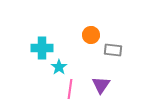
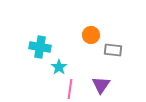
cyan cross: moved 2 px left, 1 px up; rotated 10 degrees clockwise
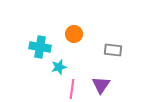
orange circle: moved 17 px left, 1 px up
cyan star: rotated 21 degrees clockwise
pink line: moved 2 px right
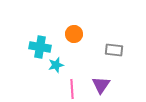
gray rectangle: moved 1 px right
cyan star: moved 3 px left, 2 px up
pink line: rotated 12 degrees counterclockwise
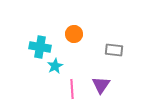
cyan star: moved 1 px left, 1 px down; rotated 14 degrees counterclockwise
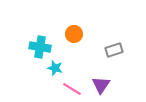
gray rectangle: rotated 24 degrees counterclockwise
cyan star: moved 2 px down; rotated 28 degrees counterclockwise
pink line: rotated 54 degrees counterclockwise
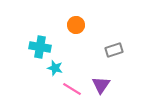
orange circle: moved 2 px right, 9 px up
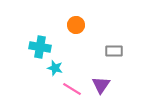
gray rectangle: moved 1 px down; rotated 18 degrees clockwise
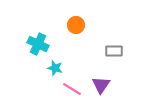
cyan cross: moved 2 px left, 3 px up; rotated 15 degrees clockwise
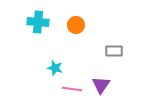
cyan cross: moved 22 px up; rotated 20 degrees counterclockwise
pink line: rotated 24 degrees counterclockwise
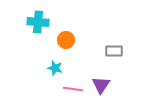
orange circle: moved 10 px left, 15 px down
pink line: moved 1 px right
